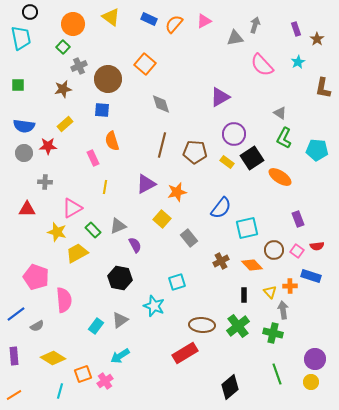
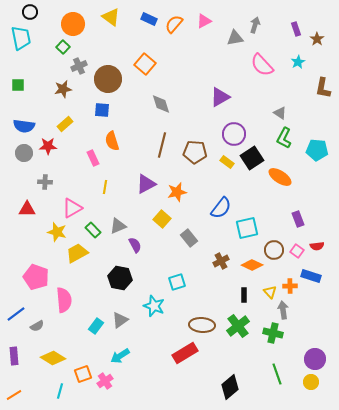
orange diamond at (252, 265): rotated 20 degrees counterclockwise
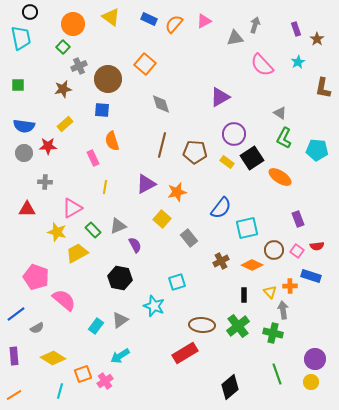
pink semicircle at (64, 300): rotated 45 degrees counterclockwise
gray semicircle at (37, 326): moved 2 px down
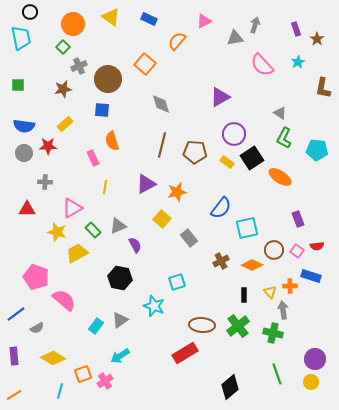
orange semicircle at (174, 24): moved 3 px right, 17 px down
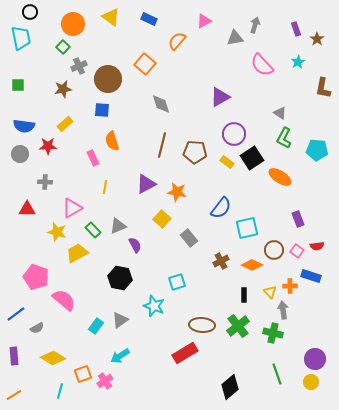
gray circle at (24, 153): moved 4 px left, 1 px down
orange star at (177, 192): rotated 24 degrees clockwise
